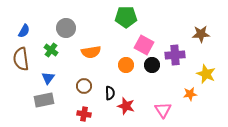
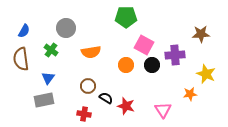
brown circle: moved 4 px right
black semicircle: moved 4 px left, 5 px down; rotated 56 degrees counterclockwise
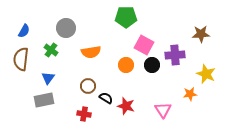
brown semicircle: rotated 15 degrees clockwise
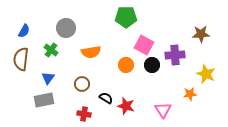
brown circle: moved 6 px left, 2 px up
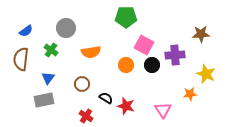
blue semicircle: moved 2 px right; rotated 24 degrees clockwise
red cross: moved 2 px right, 2 px down; rotated 24 degrees clockwise
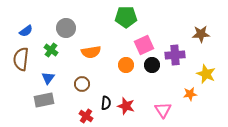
pink square: rotated 36 degrees clockwise
black semicircle: moved 5 px down; rotated 64 degrees clockwise
